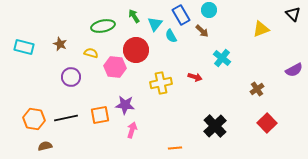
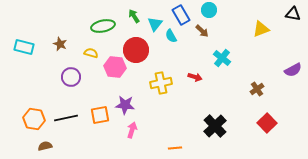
black triangle: rotated 35 degrees counterclockwise
purple semicircle: moved 1 px left
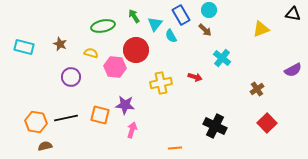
brown arrow: moved 3 px right, 1 px up
orange square: rotated 24 degrees clockwise
orange hexagon: moved 2 px right, 3 px down
black cross: rotated 20 degrees counterclockwise
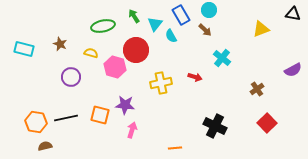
cyan rectangle: moved 2 px down
pink hexagon: rotated 10 degrees clockwise
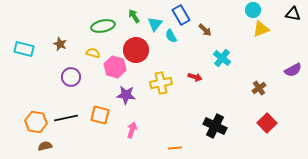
cyan circle: moved 44 px right
yellow semicircle: moved 2 px right
brown cross: moved 2 px right, 1 px up
purple star: moved 1 px right, 10 px up
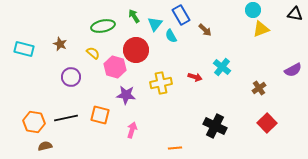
black triangle: moved 2 px right
yellow semicircle: rotated 24 degrees clockwise
cyan cross: moved 9 px down
orange hexagon: moved 2 px left
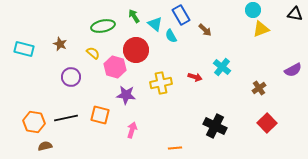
cyan triangle: rotated 28 degrees counterclockwise
